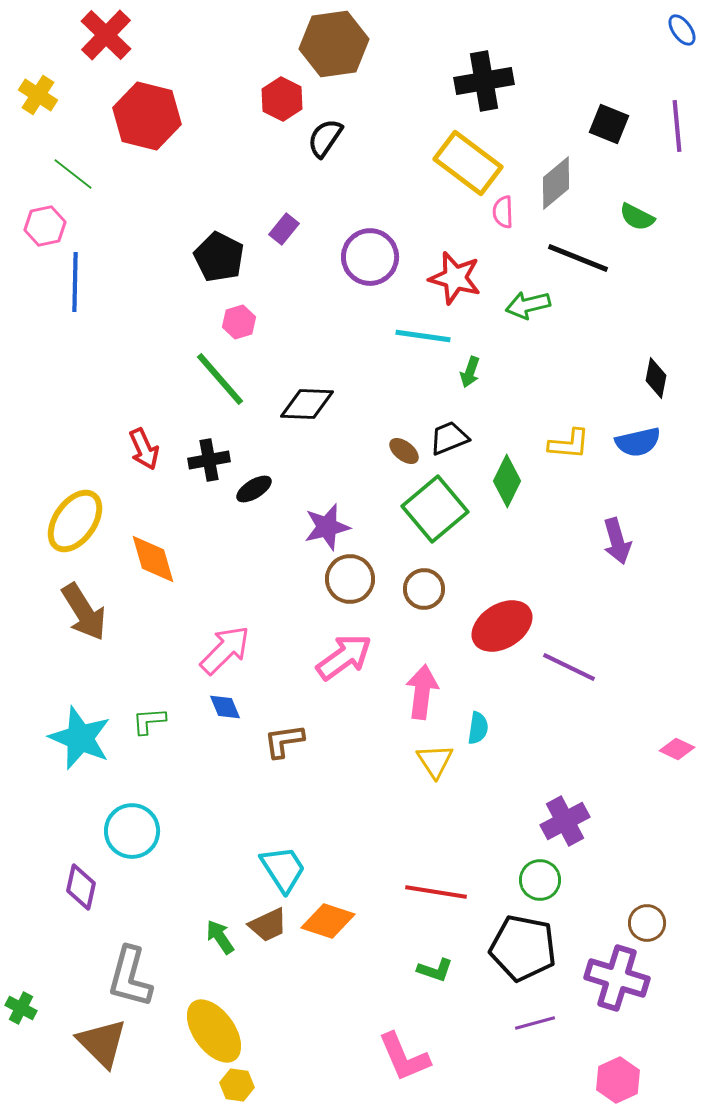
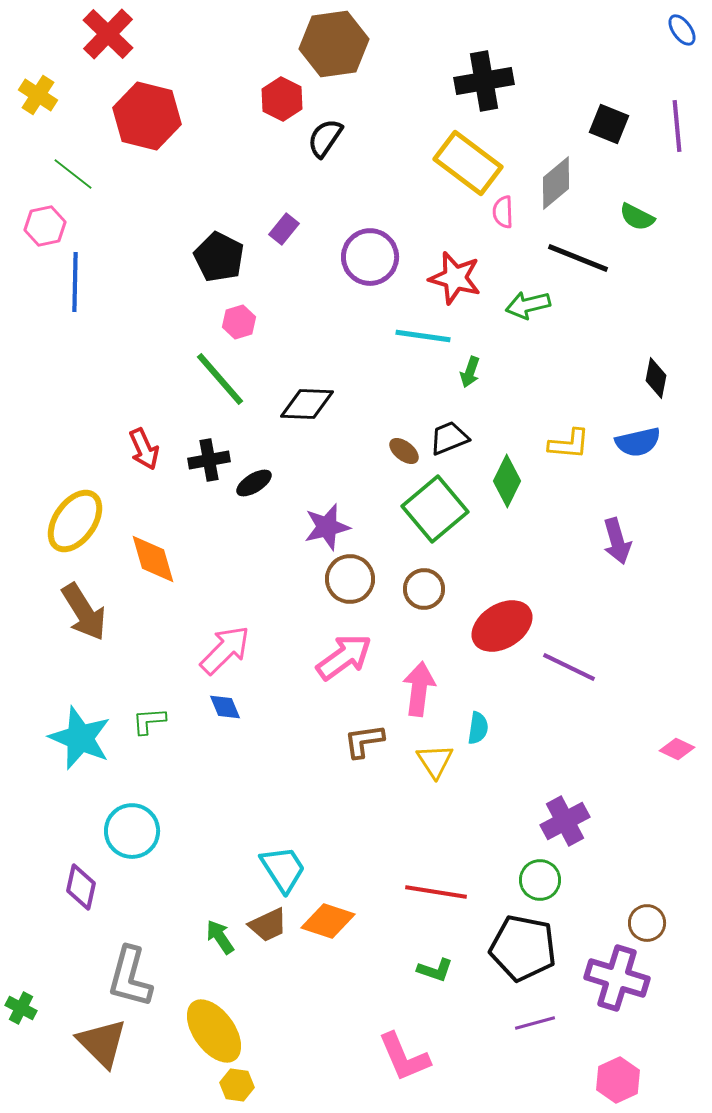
red cross at (106, 35): moved 2 px right, 1 px up
black ellipse at (254, 489): moved 6 px up
pink arrow at (422, 692): moved 3 px left, 3 px up
brown L-shape at (284, 741): moved 80 px right
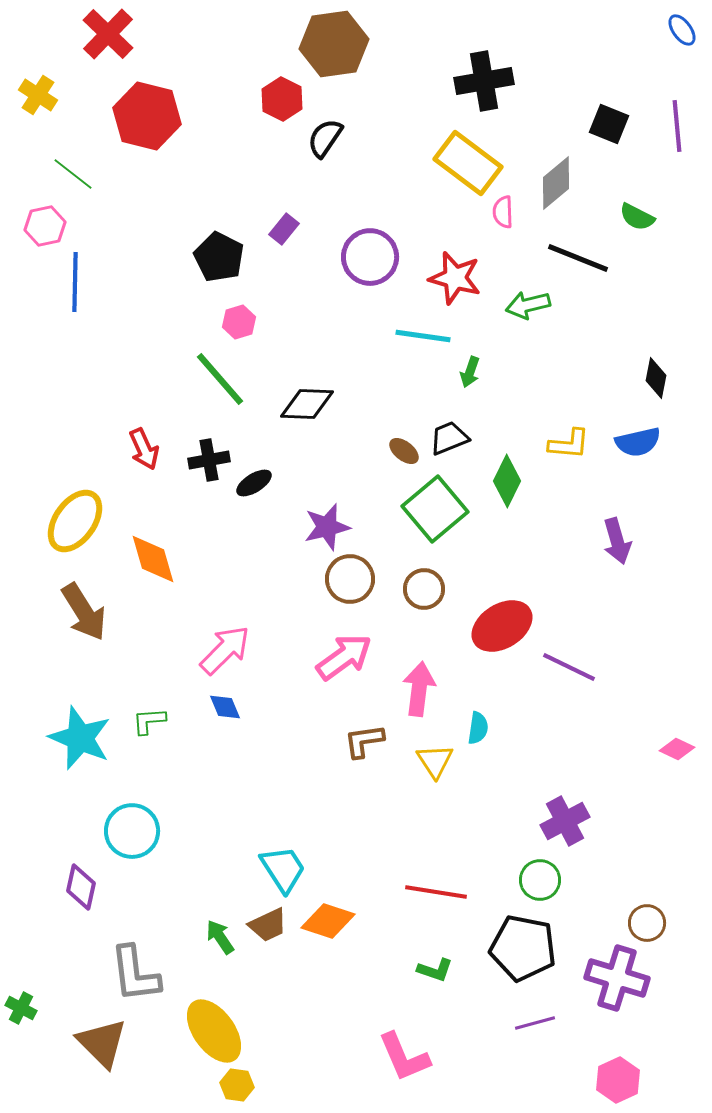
gray L-shape at (130, 977): moved 5 px right, 3 px up; rotated 22 degrees counterclockwise
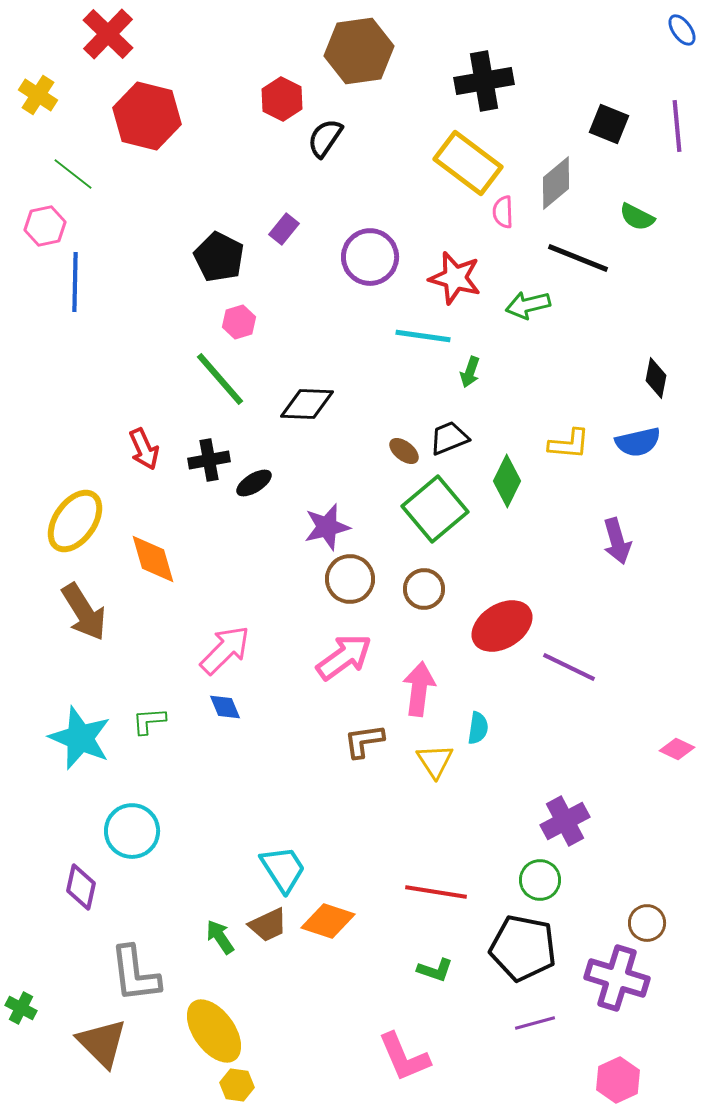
brown hexagon at (334, 44): moved 25 px right, 7 px down
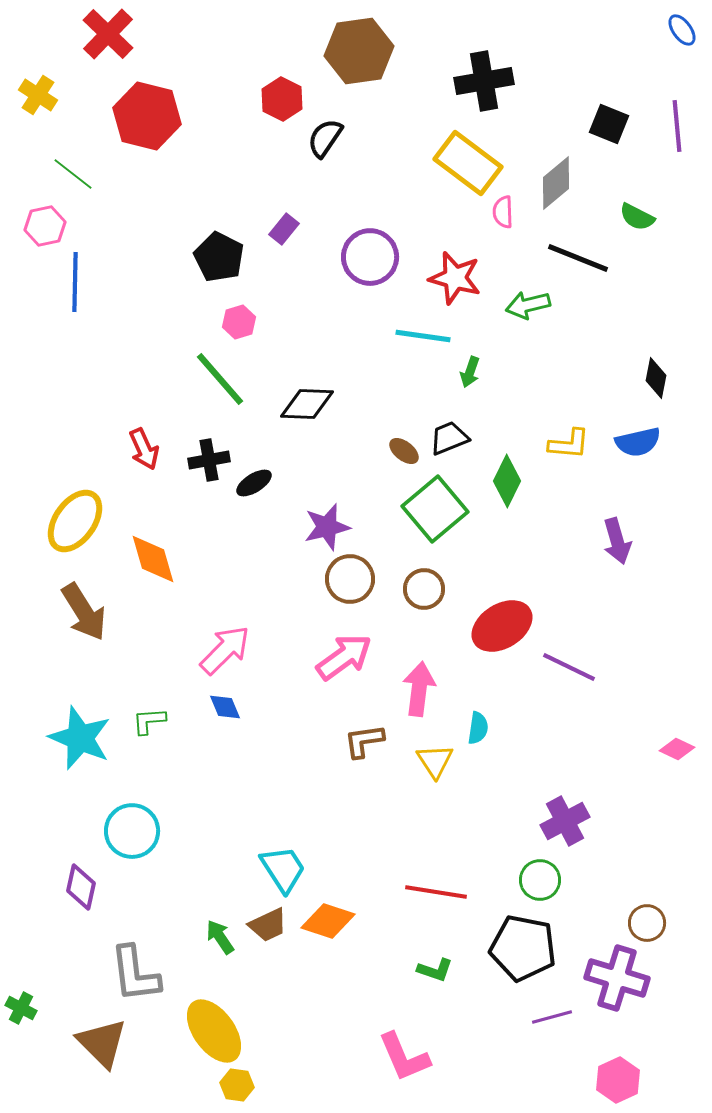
purple line at (535, 1023): moved 17 px right, 6 px up
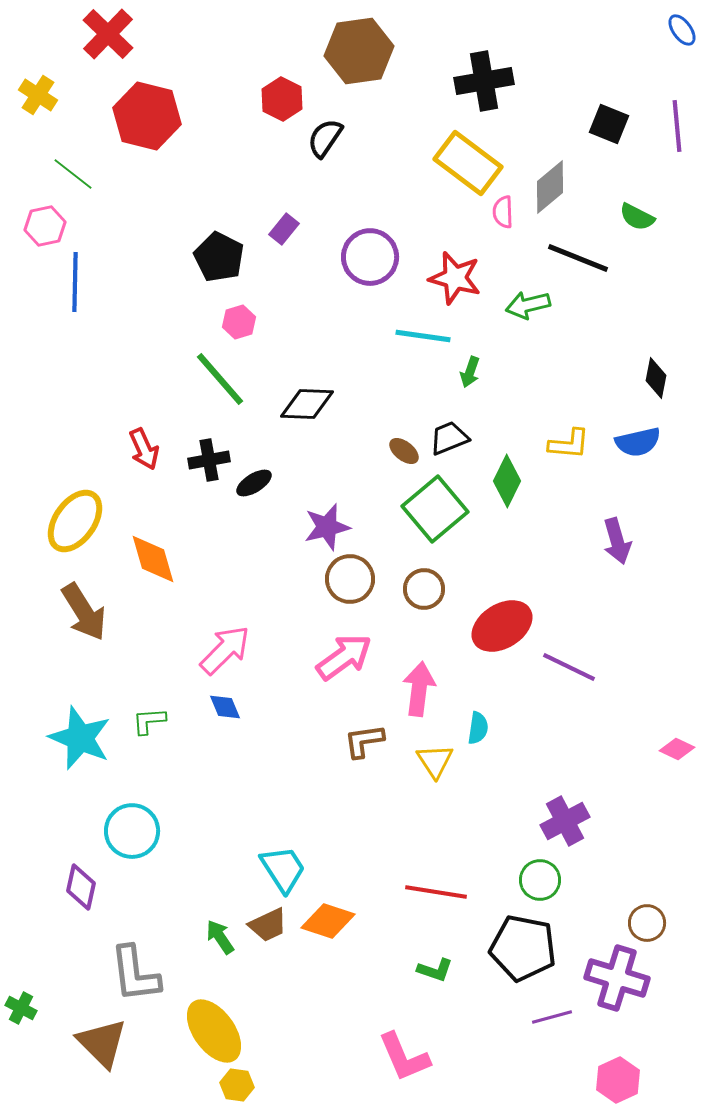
gray diamond at (556, 183): moved 6 px left, 4 px down
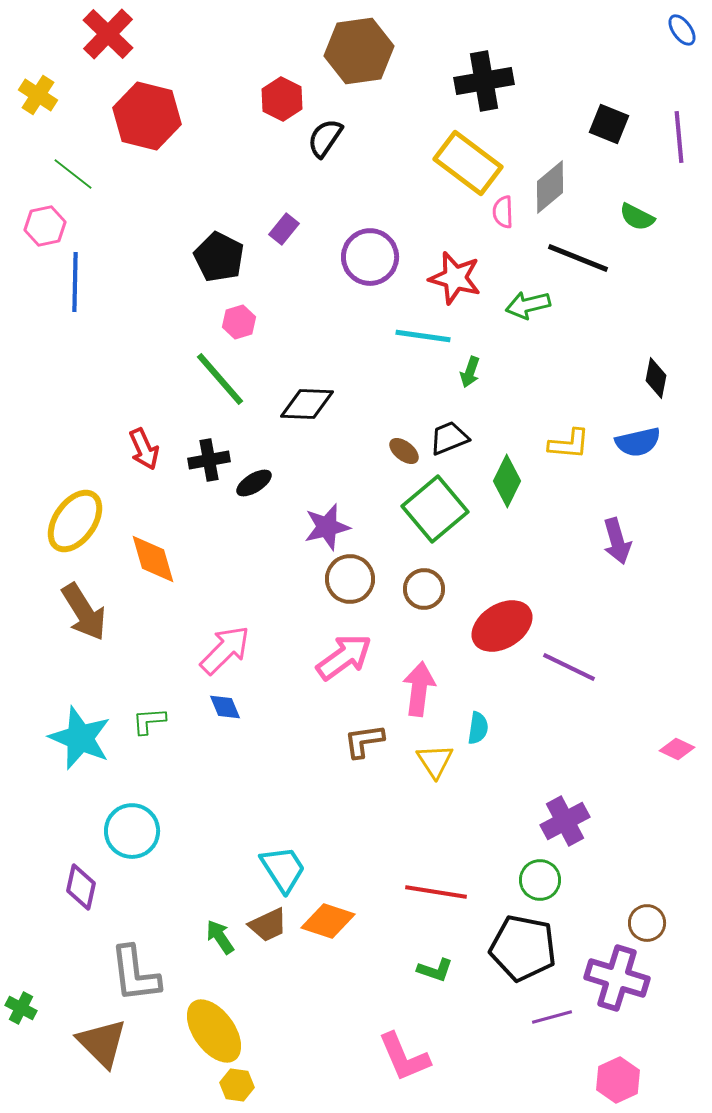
purple line at (677, 126): moved 2 px right, 11 px down
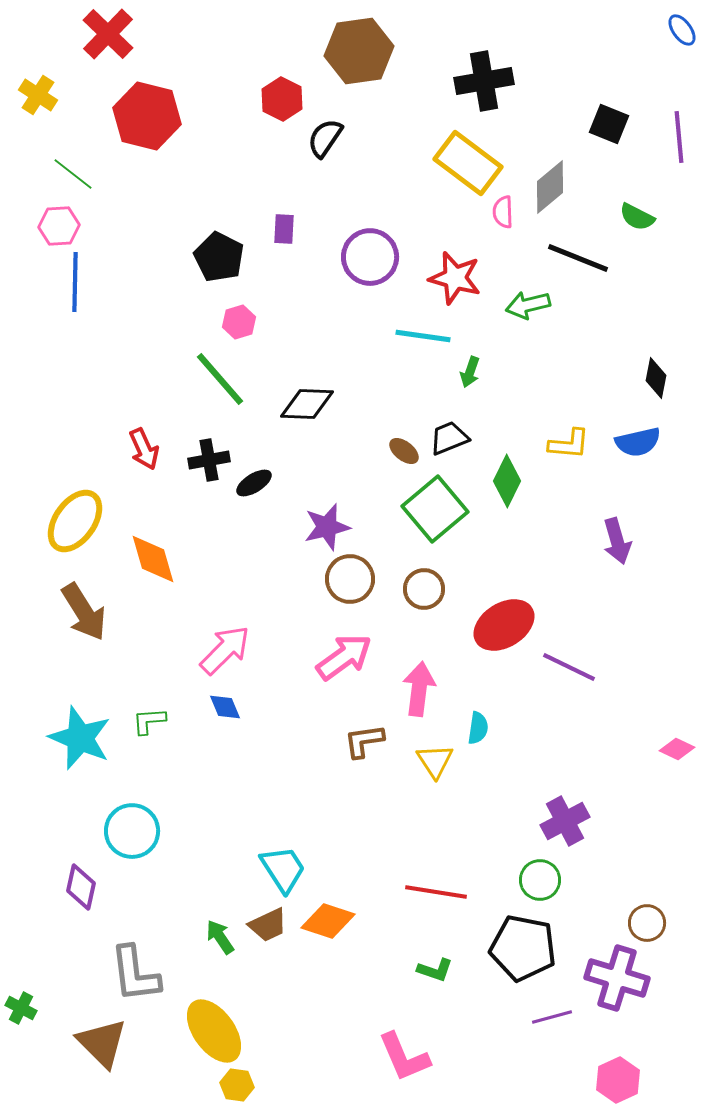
pink hexagon at (45, 226): moved 14 px right; rotated 9 degrees clockwise
purple rectangle at (284, 229): rotated 36 degrees counterclockwise
red ellipse at (502, 626): moved 2 px right, 1 px up
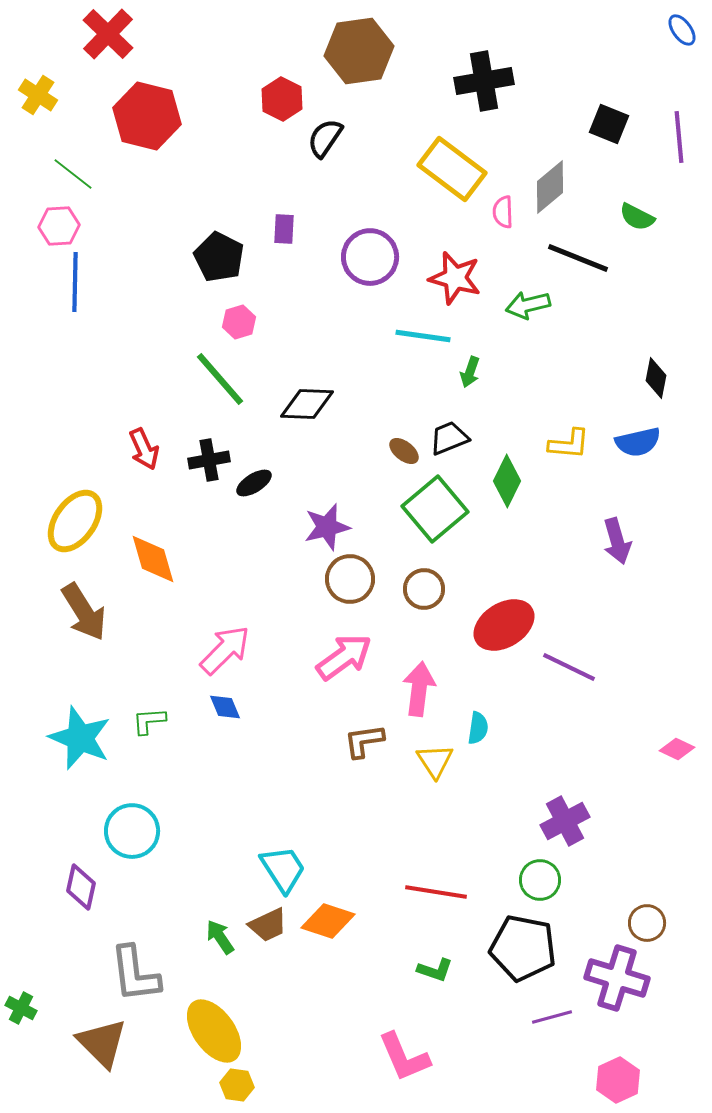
yellow rectangle at (468, 163): moved 16 px left, 6 px down
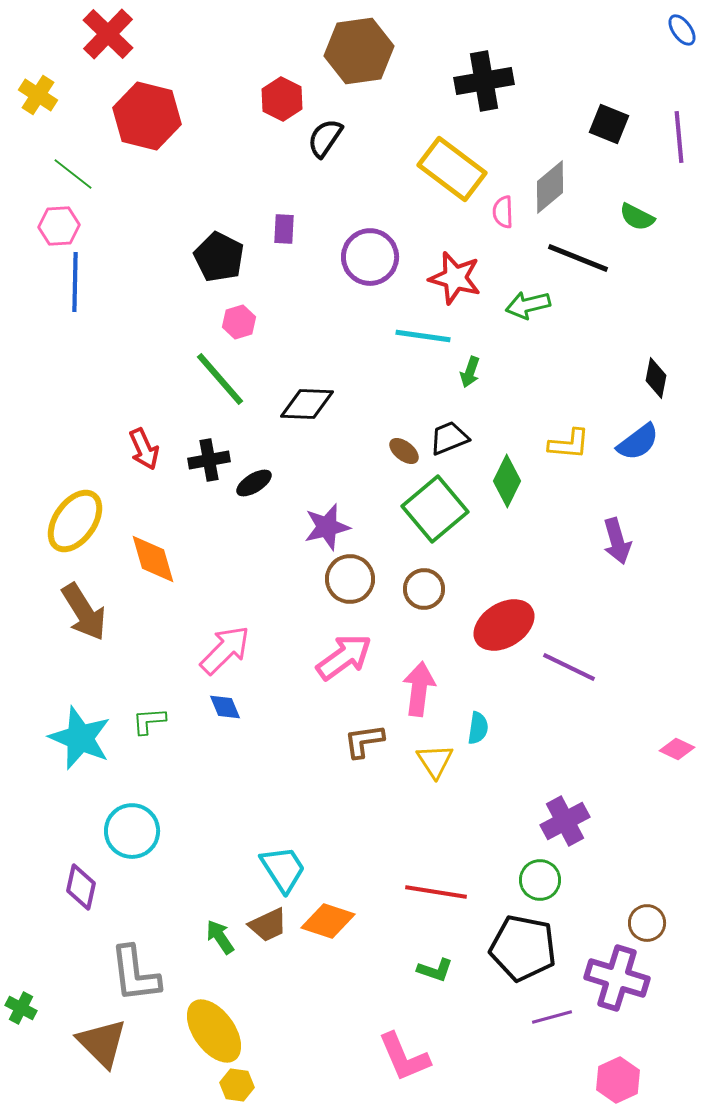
blue semicircle at (638, 442): rotated 24 degrees counterclockwise
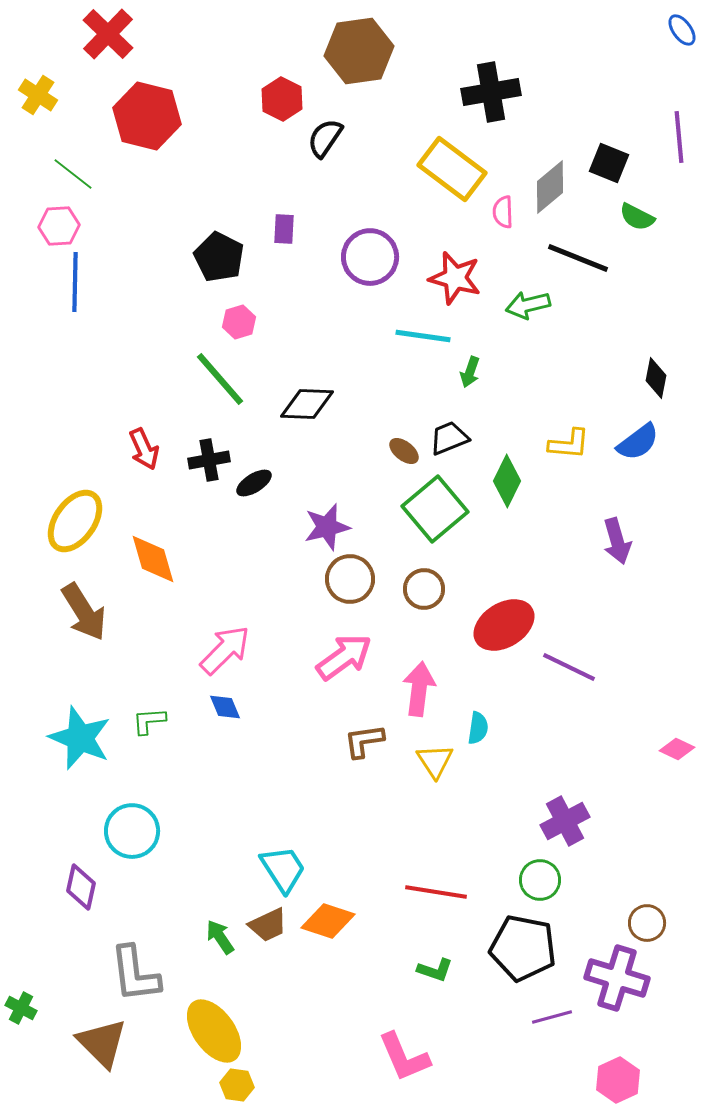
black cross at (484, 81): moved 7 px right, 11 px down
black square at (609, 124): moved 39 px down
